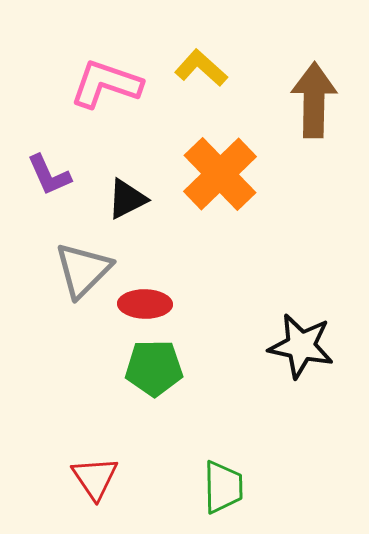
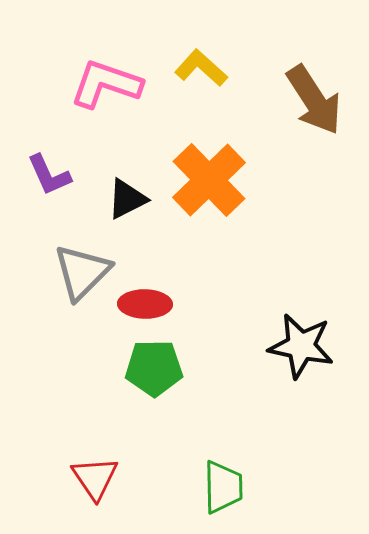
brown arrow: rotated 146 degrees clockwise
orange cross: moved 11 px left, 6 px down
gray triangle: moved 1 px left, 2 px down
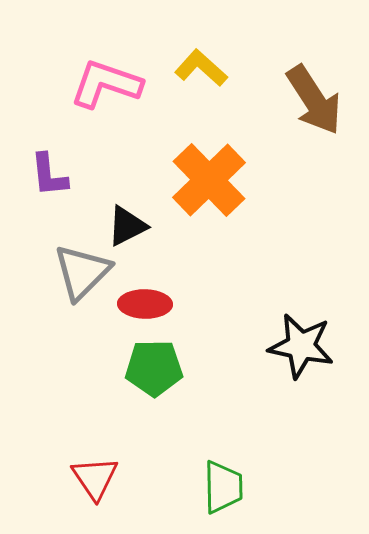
purple L-shape: rotated 18 degrees clockwise
black triangle: moved 27 px down
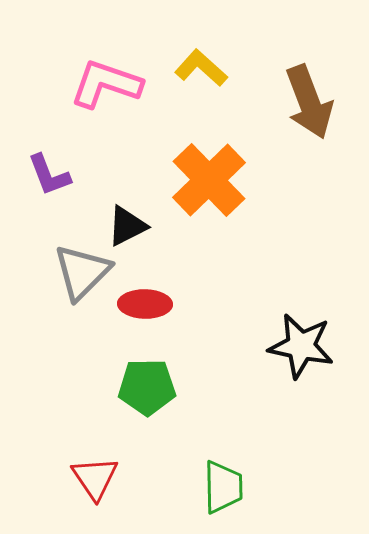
brown arrow: moved 5 px left, 2 px down; rotated 12 degrees clockwise
purple L-shape: rotated 15 degrees counterclockwise
green pentagon: moved 7 px left, 19 px down
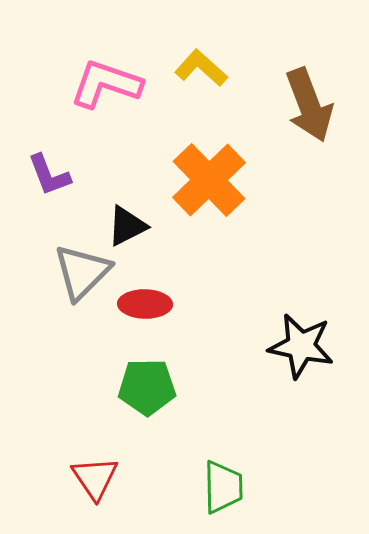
brown arrow: moved 3 px down
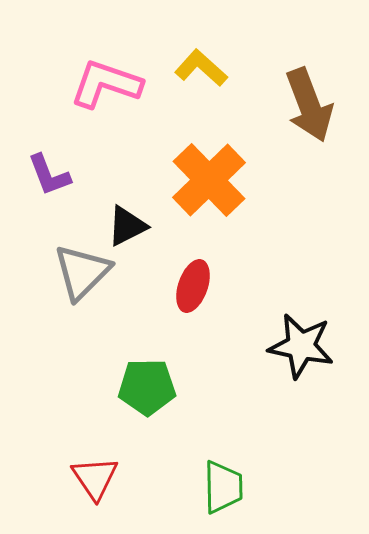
red ellipse: moved 48 px right, 18 px up; rotated 72 degrees counterclockwise
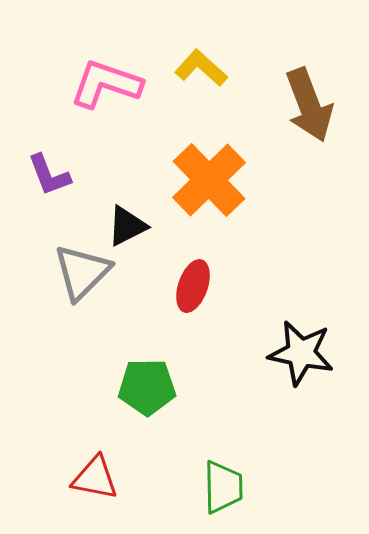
black star: moved 7 px down
red triangle: rotated 45 degrees counterclockwise
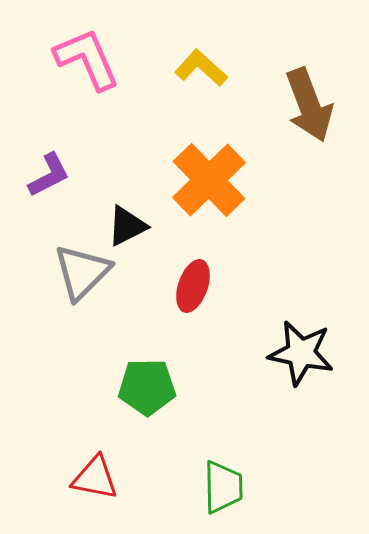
pink L-shape: moved 19 px left, 25 px up; rotated 48 degrees clockwise
purple L-shape: rotated 96 degrees counterclockwise
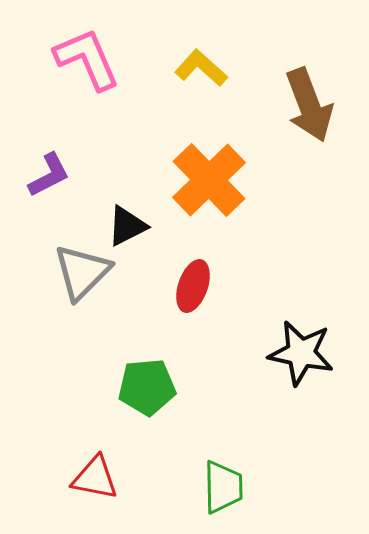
green pentagon: rotated 4 degrees counterclockwise
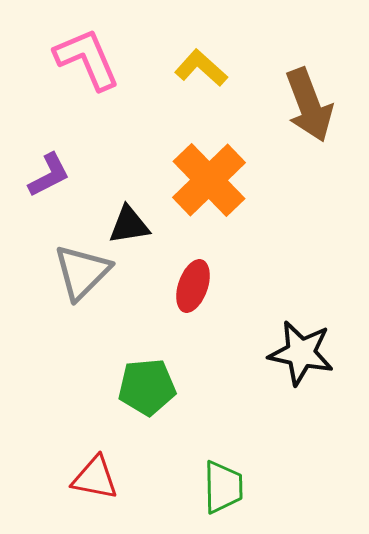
black triangle: moved 2 px right, 1 px up; rotated 18 degrees clockwise
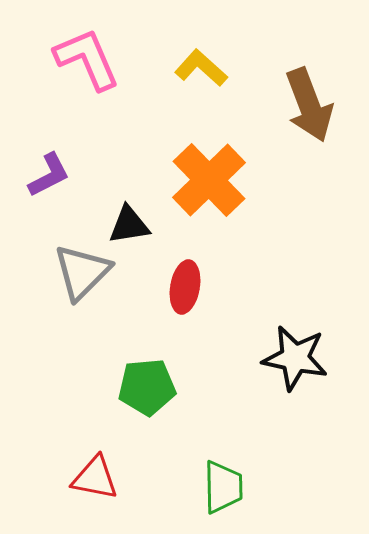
red ellipse: moved 8 px left, 1 px down; rotated 9 degrees counterclockwise
black star: moved 6 px left, 5 px down
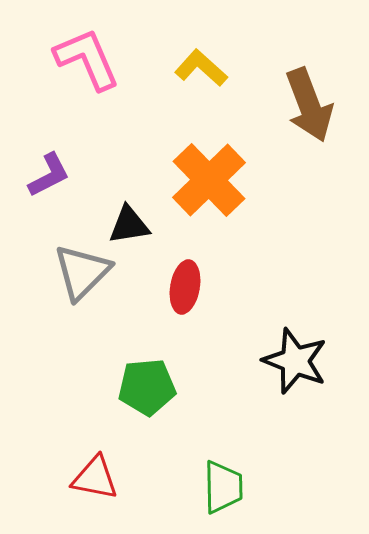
black star: moved 3 px down; rotated 10 degrees clockwise
